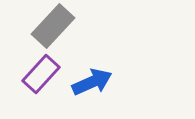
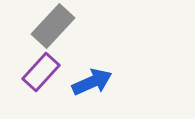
purple rectangle: moved 2 px up
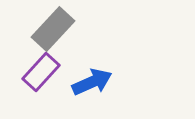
gray rectangle: moved 3 px down
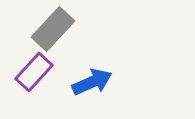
purple rectangle: moved 7 px left
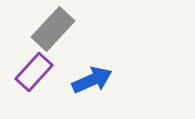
blue arrow: moved 2 px up
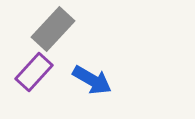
blue arrow: rotated 54 degrees clockwise
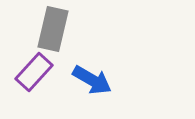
gray rectangle: rotated 30 degrees counterclockwise
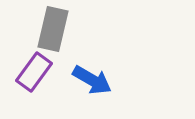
purple rectangle: rotated 6 degrees counterclockwise
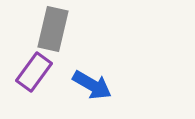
blue arrow: moved 5 px down
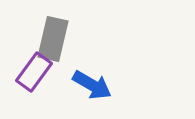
gray rectangle: moved 10 px down
